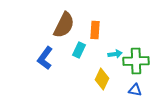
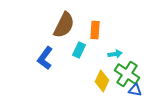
green cross: moved 9 px left, 13 px down; rotated 35 degrees clockwise
yellow diamond: moved 2 px down
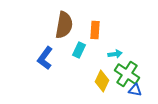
brown semicircle: rotated 16 degrees counterclockwise
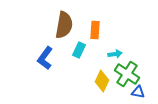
blue triangle: moved 3 px right, 2 px down
